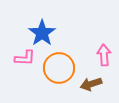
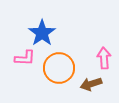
pink arrow: moved 3 px down
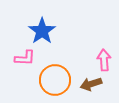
blue star: moved 2 px up
pink arrow: moved 2 px down
orange circle: moved 4 px left, 12 px down
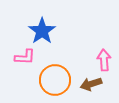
pink L-shape: moved 1 px up
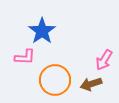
pink arrow: rotated 145 degrees counterclockwise
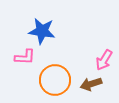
blue star: rotated 28 degrees counterclockwise
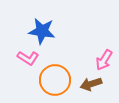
pink L-shape: moved 3 px right, 1 px down; rotated 30 degrees clockwise
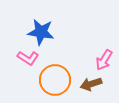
blue star: moved 1 px left, 1 px down
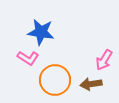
brown arrow: rotated 10 degrees clockwise
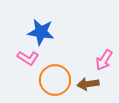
brown arrow: moved 3 px left
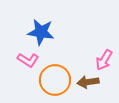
pink L-shape: moved 2 px down
brown arrow: moved 2 px up
